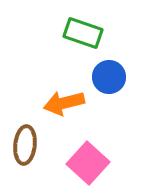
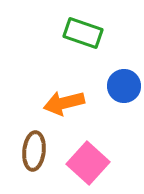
blue circle: moved 15 px right, 9 px down
brown ellipse: moved 9 px right, 6 px down
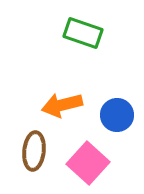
blue circle: moved 7 px left, 29 px down
orange arrow: moved 2 px left, 2 px down
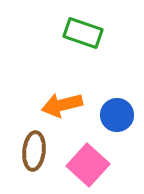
pink square: moved 2 px down
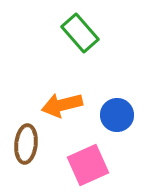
green rectangle: moved 3 px left; rotated 30 degrees clockwise
brown ellipse: moved 8 px left, 7 px up
pink square: rotated 24 degrees clockwise
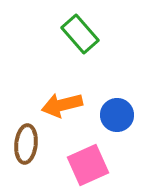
green rectangle: moved 1 px down
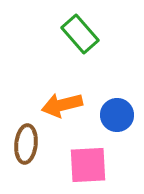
pink square: rotated 21 degrees clockwise
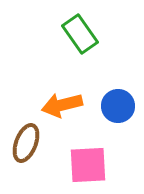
green rectangle: rotated 6 degrees clockwise
blue circle: moved 1 px right, 9 px up
brown ellipse: moved 1 px up; rotated 15 degrees clockwise
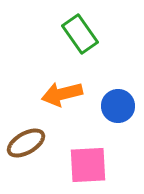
orange arrow: moved 11 px up
brown ellipse: rotated 39 degrees clockwise
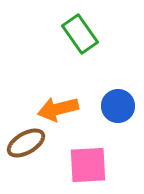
orange arrow: moved 4 px left, 15 px down
